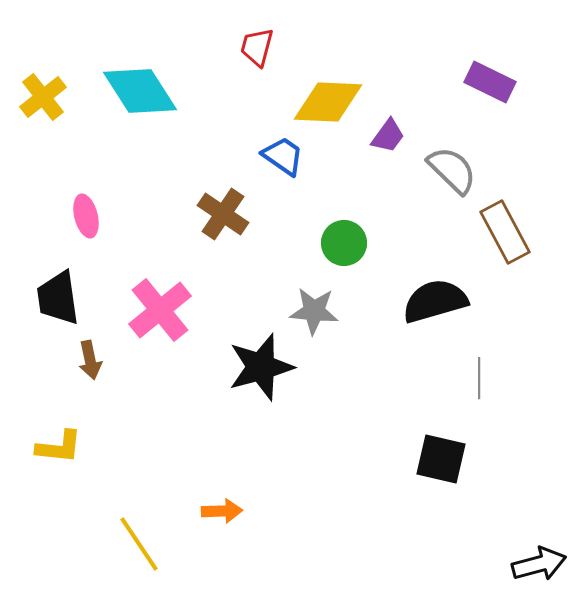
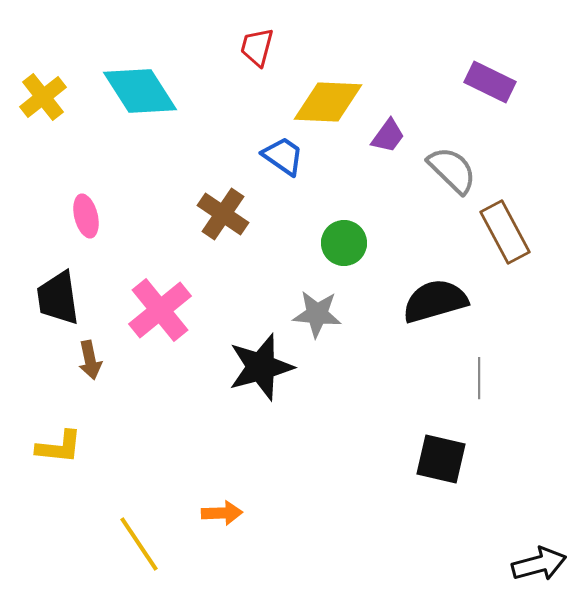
gray star: moved 3 px right, 3 px down
orange arrow: moved 2 px down
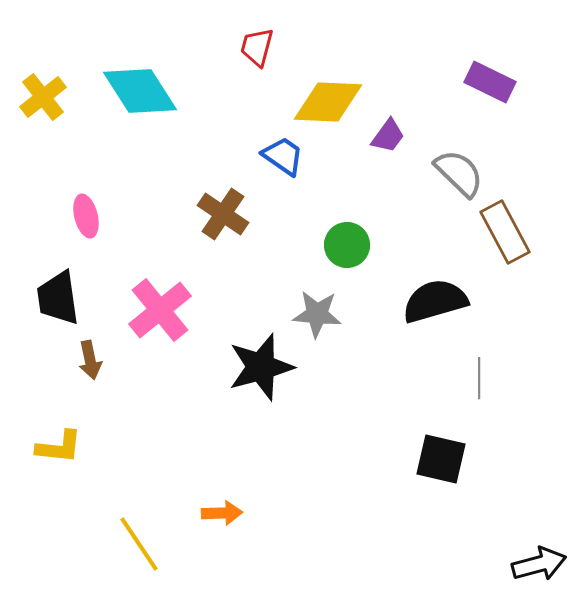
gray semicircle: moved 7 px right, 3 px down
green circle: moved 3 px right, 2 px down
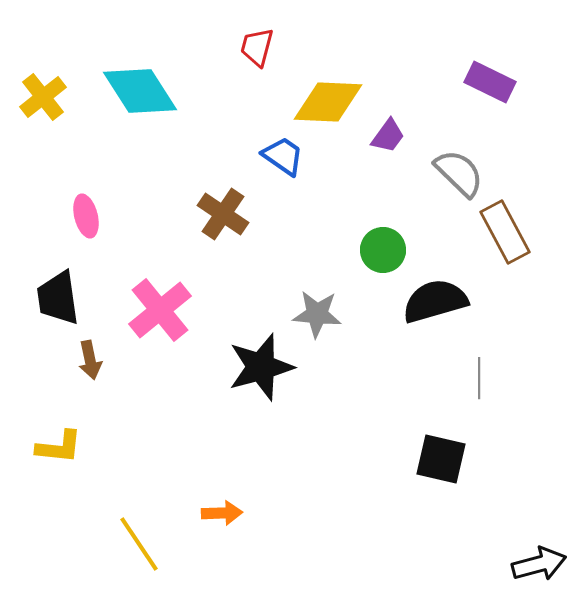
green circle: moved 36 px right, 5 px down
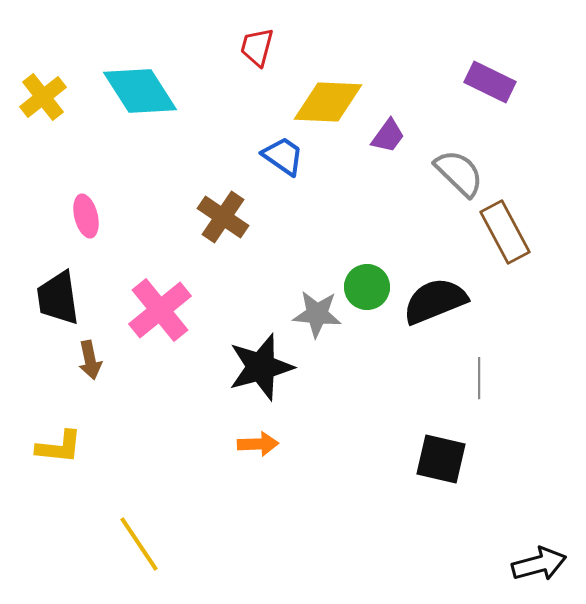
brown cross: moved 3 px down
green circle: moved 16 px left, 37 px down
black semicircle: rotated 6 degrees counterclockwise
orange arrow: moved 36 px right, 69 px up
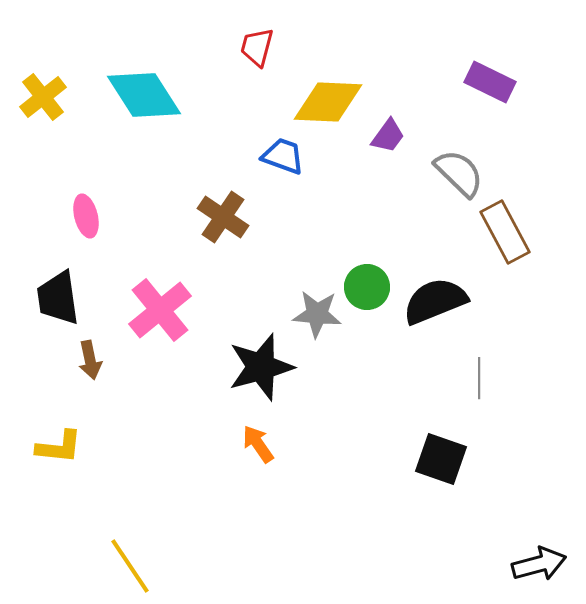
cyan diamond: moved 4 px right, 4 px down
blue trapezoid: rotated 15 degrees counterclockwise
orange arrow: rotated 123 degrees counterclockwise
black square: rotated 6 degrees clockwise
yellow line: moved 9 px left, 22 px down
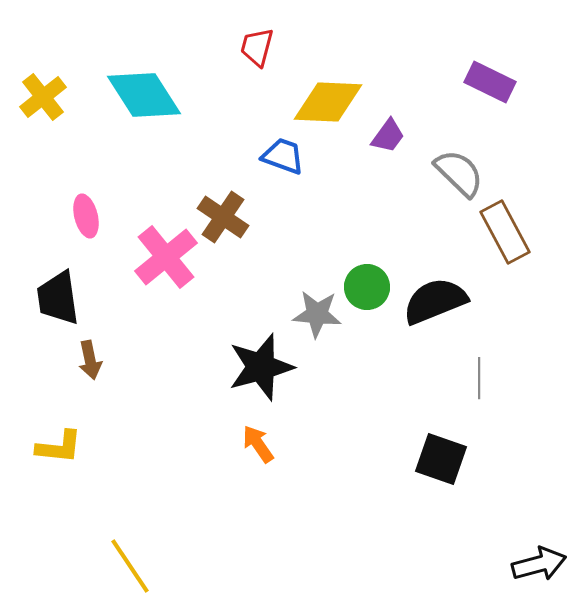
pink cross: moved 6 px right, 53 px up
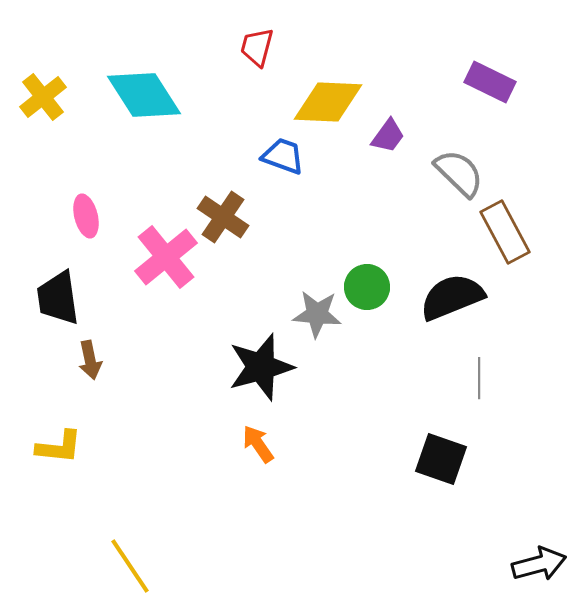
black semicircle: moved 17 px right, 4 px up
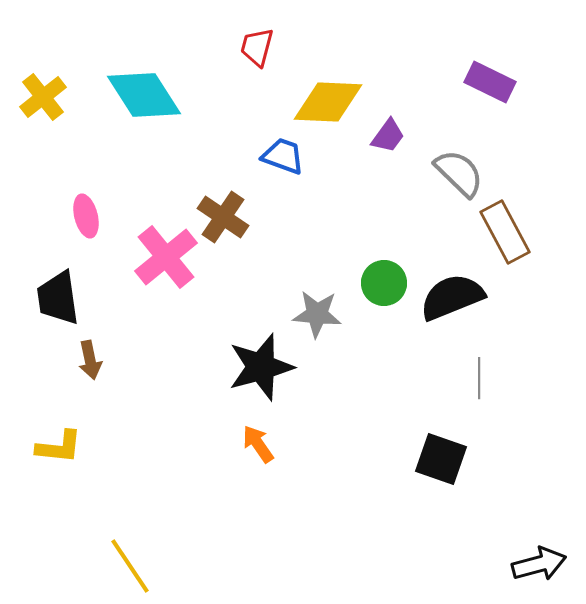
green circle: moved 17 px right, 4 px up
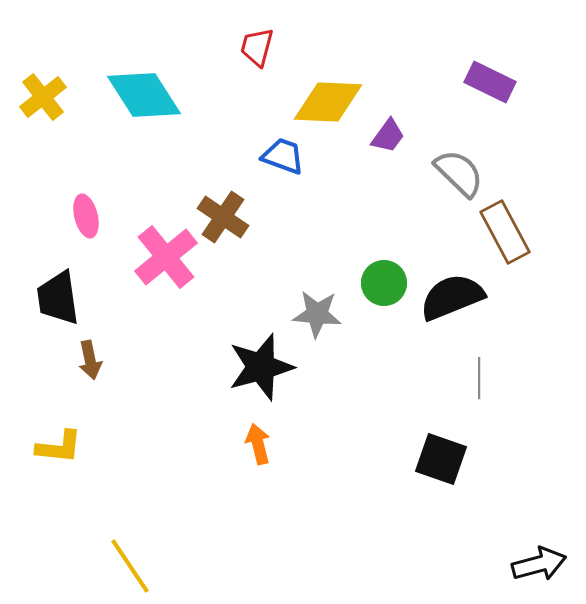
orange arrow: rotated 21 degrees clockwise
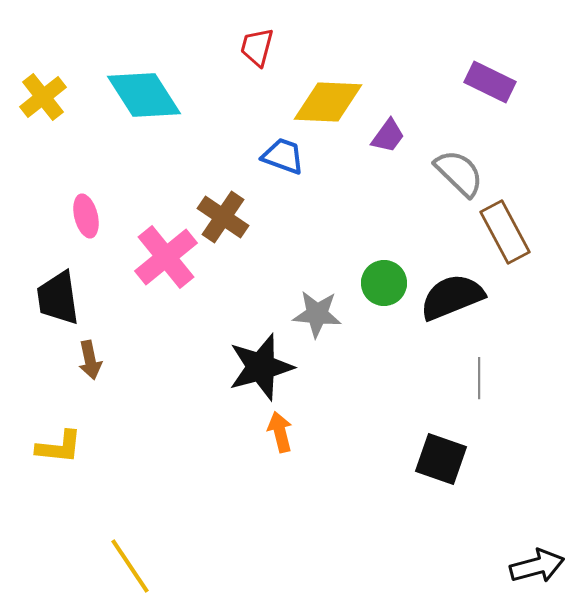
orange arrow: moved 22 px right, 12 px up
black arrow: moved 2 px left, 2 px down
